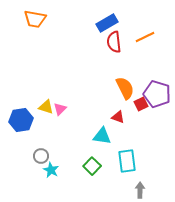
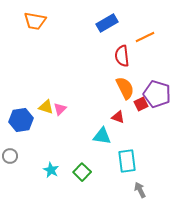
orange trapezoid: moved 2 px down
red semicircle: moved 8 px right, 14 px down
gray circle: moved 31 px left
green square: moved 10 px left, 6 px down
gray arrow: rotated 28 degrees counterclockwise
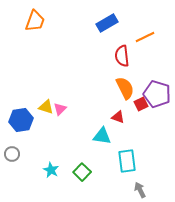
orange trapezoid: rotated 80 degrees counterclockwise
gray circle: moved 2 px right, 2 px up
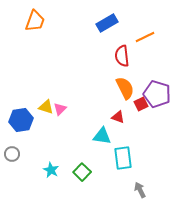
cyan rectangle: moved 4 px left, 3 px up
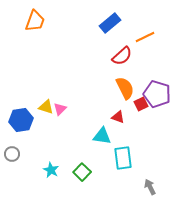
blue rectangle: moved 3 px right; rotated 10 degrees counterclockwise
red semicircle: rotated 125 degrees counterclockwise
gray arrow: moved 10 px right, 3 px up
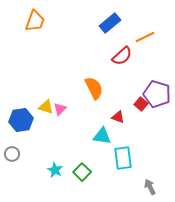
orange semicircle: moved 31 px left
red square: rotated 24 degrees counterclockwise
cyan star: moved 4 px right
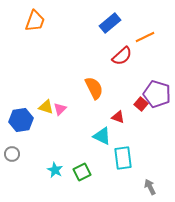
cyan triangle: rotated 18 degrees clockwise
green square: rotated 18 degrees clockwise
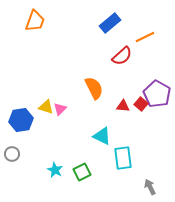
purple pentagon: rotated 12 degrees clockwise
red triangle: moved 5 px right, 11 px up; rotated 16 degrees counterclockwise
